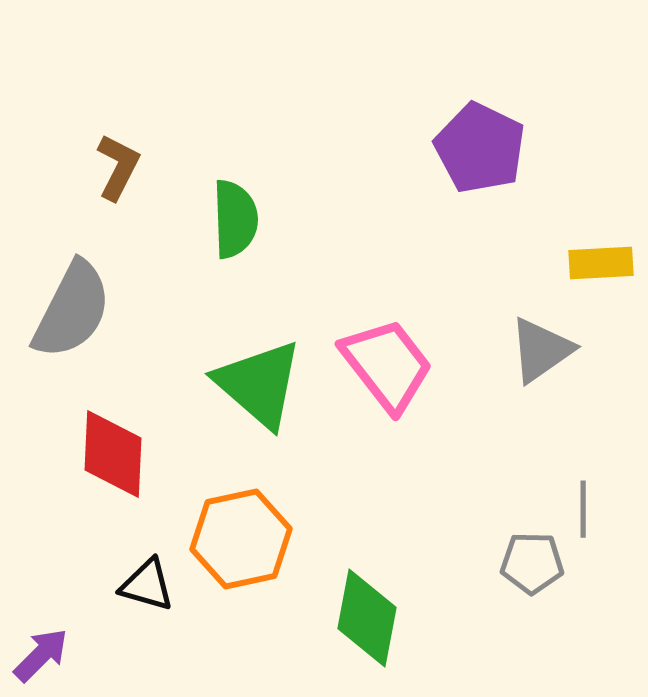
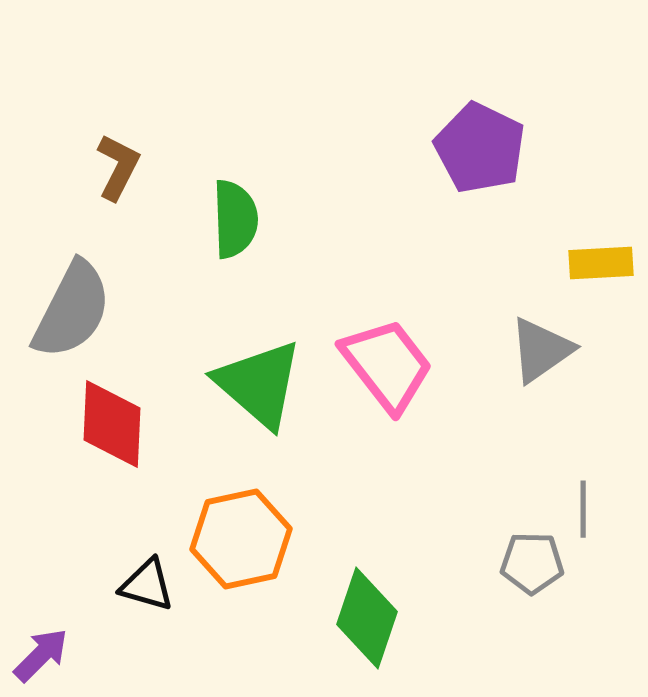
red diamond: moved 1 px left, 30 px up
green diamond: rotated 8 degrees clockwise
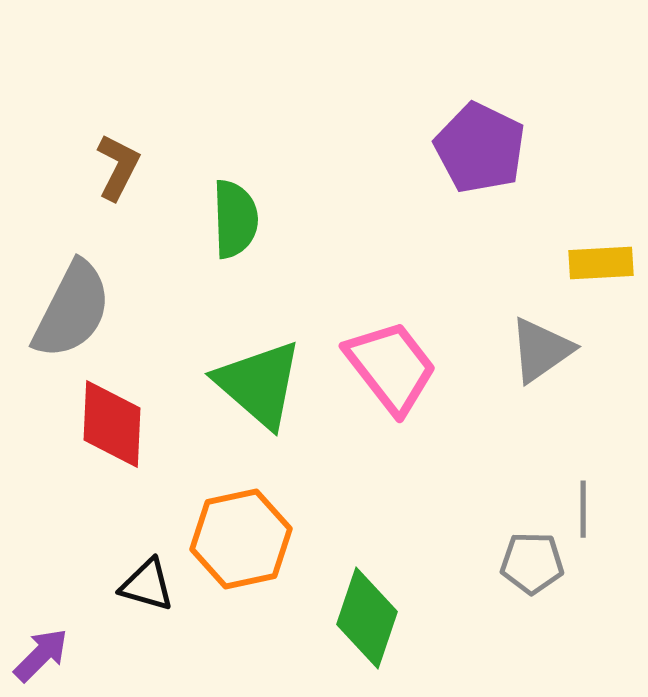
pink trapezoid: moved 4 px right, 2 px down
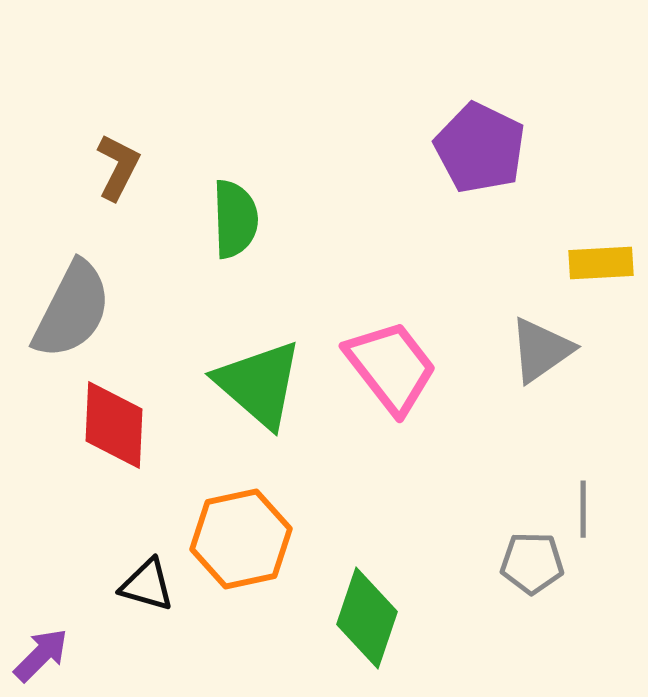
red diamond: moved 2 px right, 1 px down
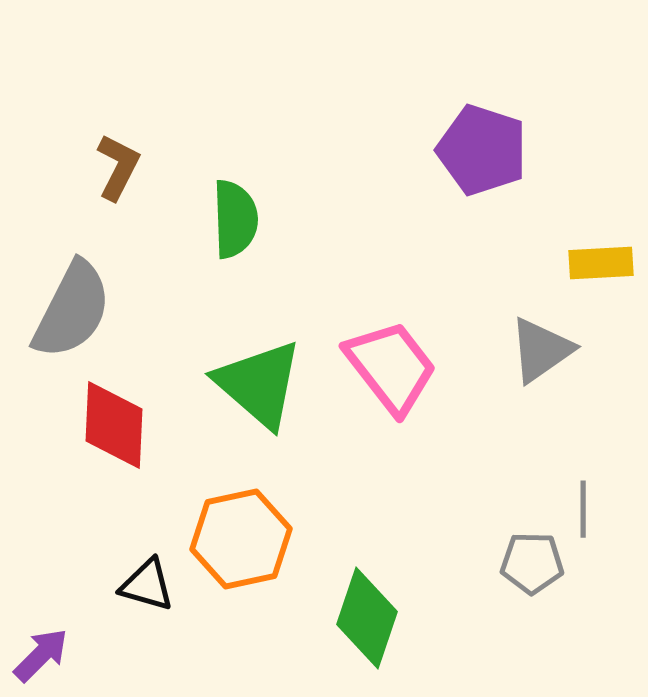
purple pentagon: moved 2 px right, 2 px down; rotated 8 degrees counterclockwise
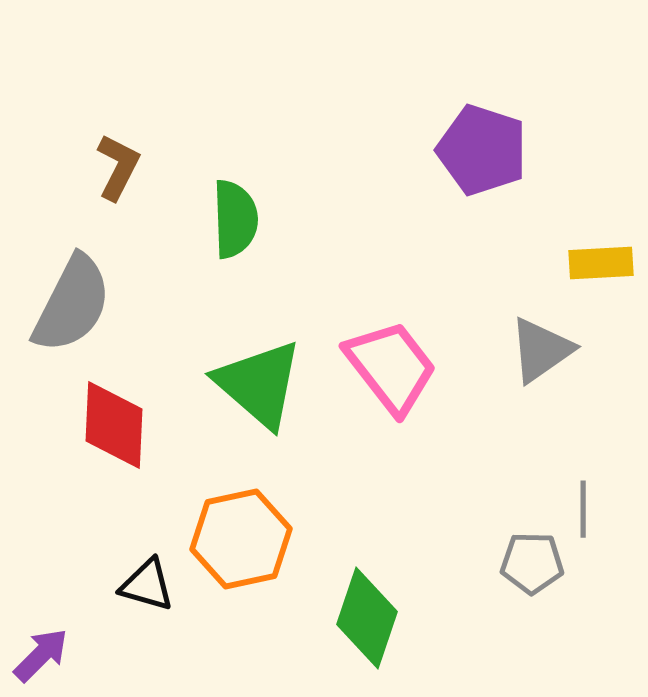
gray semicircle: moved 6 px up
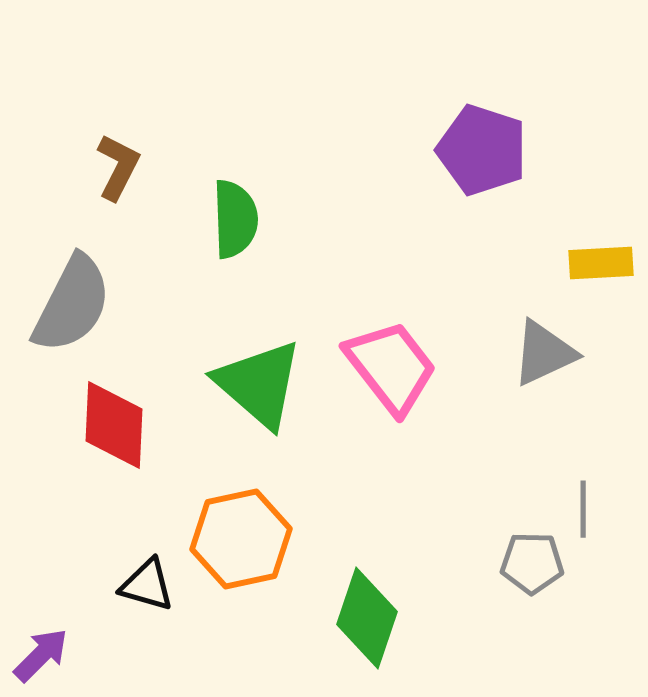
gray triangle: moved 3 px right, 3 px down; rotated 10 degrees clockwise
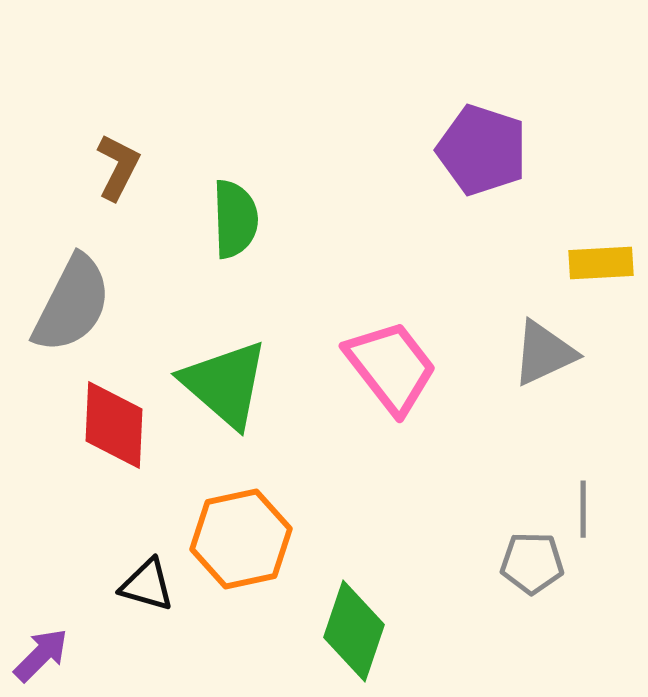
green triangle: moved 34 px left
green diamond: moved 13 px left, 13 px down
